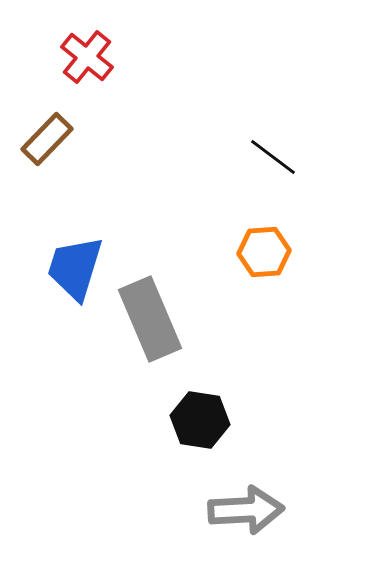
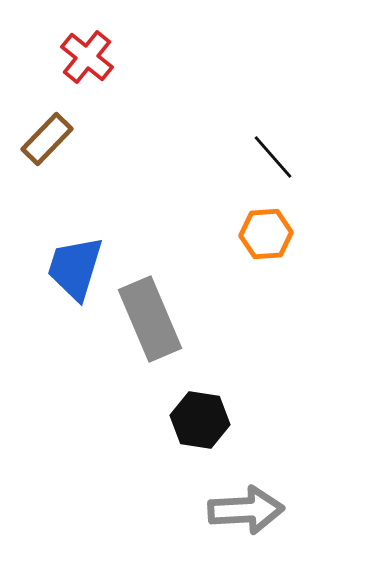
black line: rotated 12 degrees clockwise
orange hexagon: moved 2 px right, 18 px up
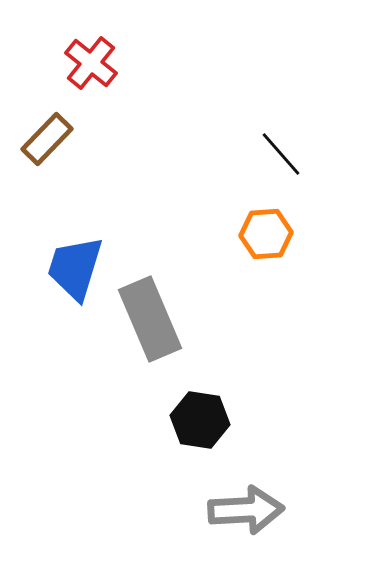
red cross: moved 4 px right, 6 px down
black line: moved 8 px right, 3 px up
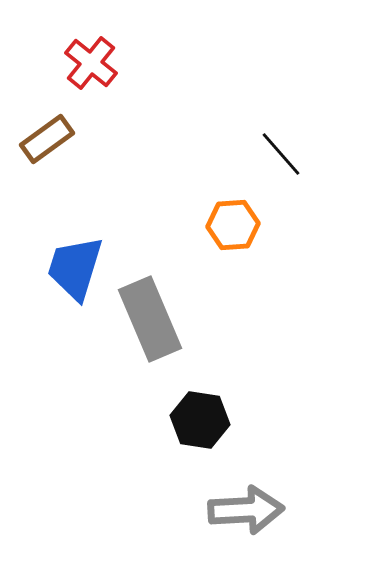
brown rectangle: rotated 10 degrees clockwise
orange hexagon: moved 33 px left, 9 px up
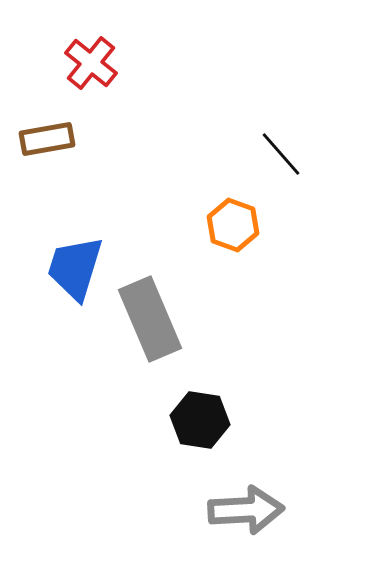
brown rectangle: rotated 26 degrees clockwise
orange hexagon: rotated 24 degrees clockwise
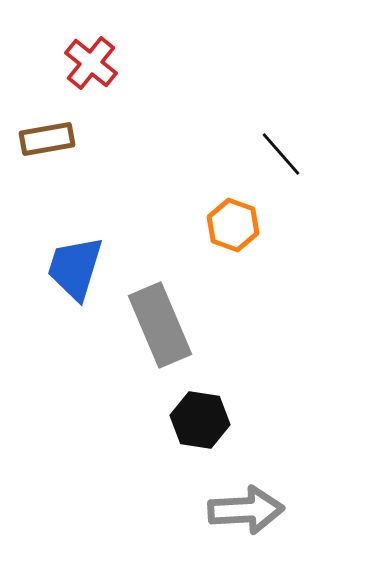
gray rectangle: moved 10 px right, 6 px down
